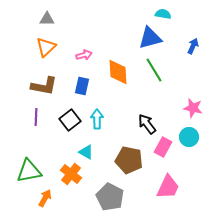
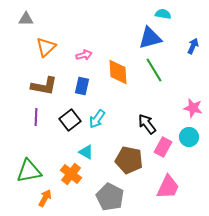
gray triangle: moved 21 px left
cyan arrow: rotated 144 degrees counterclockwise
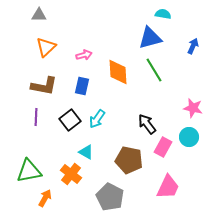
gray triangle: moved 13 px right, 4 px up
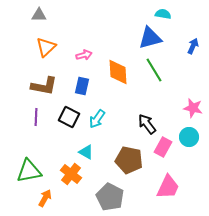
black square: moved 1 px left, 3 px up; rotated 25 degrees counterclockwise
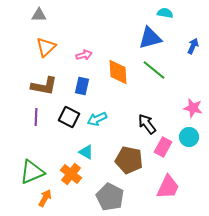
cyan semicircle: moved 2 px right, 1 px up
green line: rotated 20 degrees counterclockwise
cyan arrow: rotated 30 degrees clockwise
green triangle: moved 3 px right, 1 px down; rotated 12 degrees counterclockwise
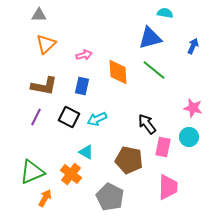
orange triangle: moved 3 px up
purple line: rotated 24 degrees clockwise
pink rectangle: rotated 18 degrees counterclockwise
pink trapezoid: rotated 24 degrees counterclockwise
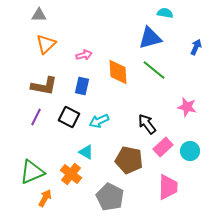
blue arrow: moved 3 px right, 1 px down
pink star: moved 6 px left, 1 px up
cyan arrow: moved 2 px right, 2 px down
cyan circle: moved 1 px right, 14 px down
pink rectangle: rotated 36 degrees clockwise
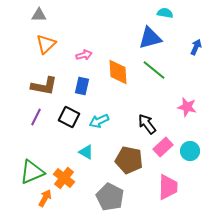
orange cross: moved 7 px left, 4 px down
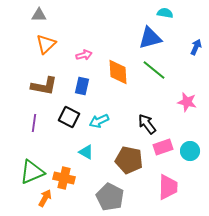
pink star: moved 5 px up
purple line: moved 2 px left, 6 px down; rotated 18 degrees counterclockwise
pink rectangle: rotated 24 degrees clockwise
orange cross: rotated 25 degrees counterclockwise
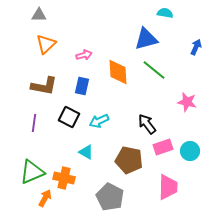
blue triangle: moved 4 px left, 1 px down
